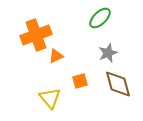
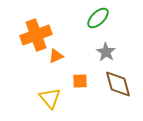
green ellipse: moved 2 px left
gray star: moved 2 px left, 1 px up; rotated 18 degrees counterclockwise
orange square: rotated 14 degrees clockwise
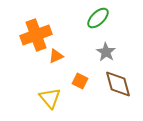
orange square: rotated 28 degrees clockwise
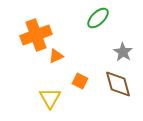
gray star: moved 17 px right
yellow triangle: rotated 10 degrees clockwise
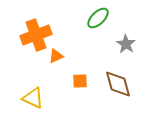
gray star: moved 3 px right, 8 px up
orange square: rotated 28 degrees counterclockwise
yellow triangle: moved 17 px left; rotated 35 degrees counterclockwise
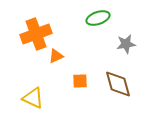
green ellipse: rotated 25 degrees clockwise
orange cross: moved 1 px up
gray star: rotated 30 degrees clockwise
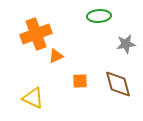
green ellipse: moved 1 px right, 2 px up; rotated 15 degrees clockwise
